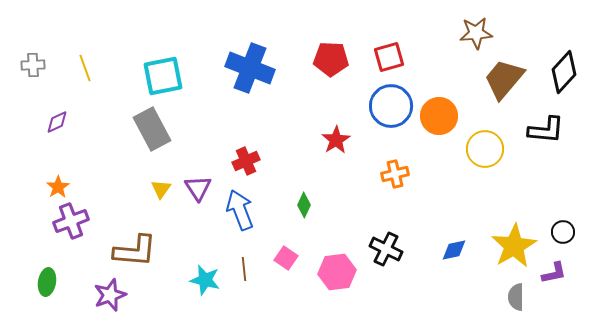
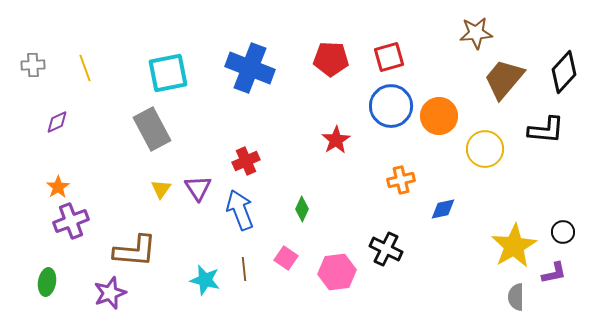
cyan square: moved 5 px right, 3 px up
orange cross: moved 6 px right, 6 px down
green diamond: moved 2 px left, 4 px down
blue diamond: moved 11 px left, 41 px up
purple star: moved 2 px up
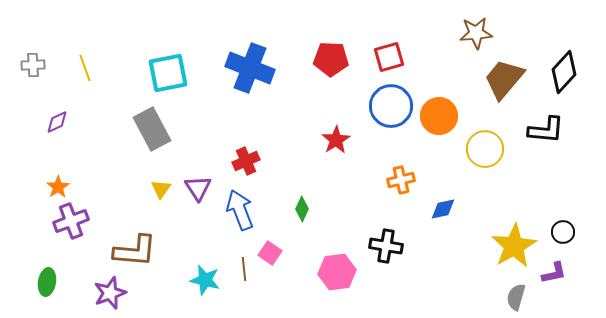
black cross: moved 3 px up; rotated 16 degrees counterclockwise
pink square: moved 16 px left, 5 px up
gray semicircle: rotated 16 degrees clockwise
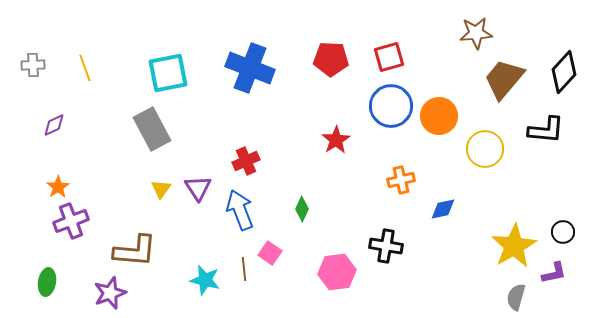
purple diamond: moved 3 px left, 3 px down
